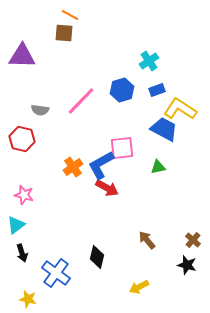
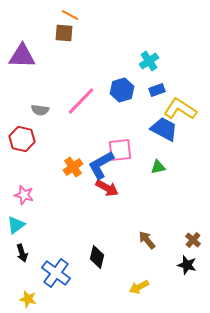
pink square: moved 2 px left, 2 px down
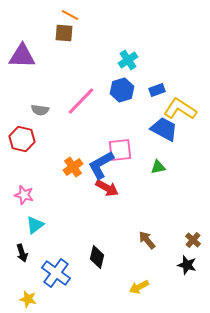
cyan cross: moved 21 px left, 1 px up
cyan triangle: moved 19 px right
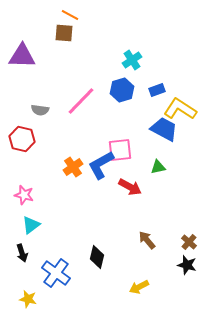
cyan cross: moved 4 px right
red arrow: moved 23 px right, 1 px up
cyan triangle: moved 4 px left
brown cross: moved 4 px left, 2 px down
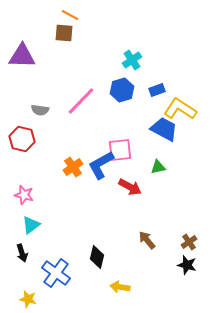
brown cross: rotated 14 degrees clockwise
yellow arrow: moved 19 px left; rotated 36 degrees clockwise
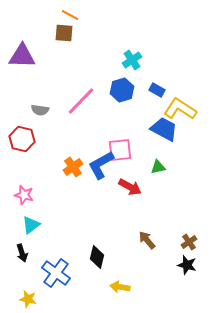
blue rectangle: rotated 49 degrees clockwise
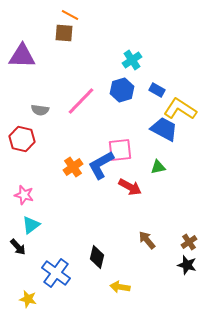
black arrow: moved 4 px left, 6 px up; rotated 24 degrees counterclockwise
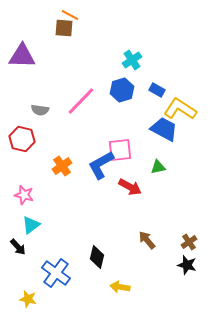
brown square: moved 5 px up
orange cross: moved 11 px left, 1 px up
